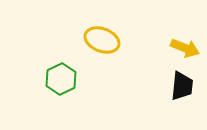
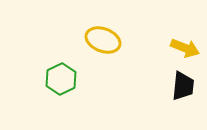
yellow ellipse: moved 1 px right
black trapezoid: moved 1 px right
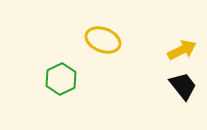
yellow arrow: moved 3 px left, 2 px down; rotated 48 degrees counterclockwise
black trapezoid: rotated 44 degrees counterclockwise
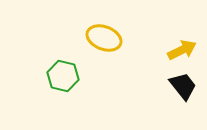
yellow ellipse: moved 1 px right, 2 px up
green hexagon: moved 2 px right, 3 px up; rotated 20 degrees counterclockwise
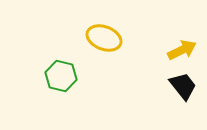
green hexagon: moved 2 px left
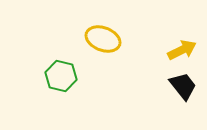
yellow ellipse: moved 1 px left, 1 px down
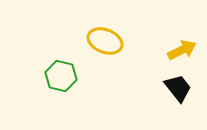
yellow ellipse: moved 2 px right, 2 px down
black trapezoid: moved 5 px left, 2 px down
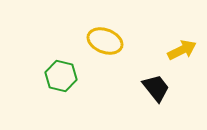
black trapezoid: moved 22 px left
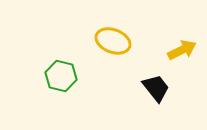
yellow ellipse: moved 8 px right
